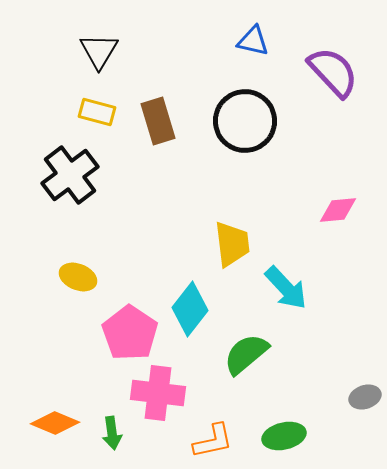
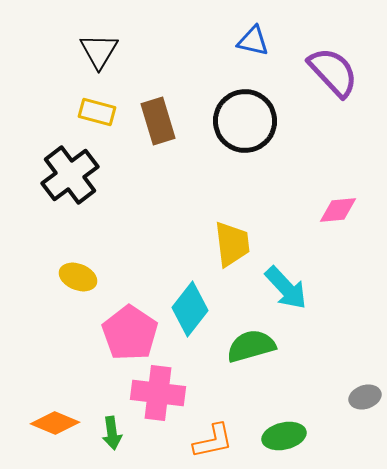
green semicircle: moved 5 px right, 8 px up; rotated 24 degrees clockwise
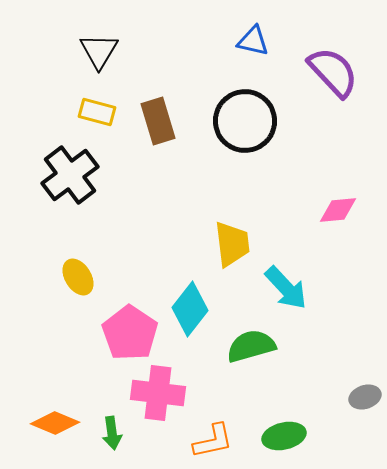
yellow ellipse: rotated 36 degrees clockwise
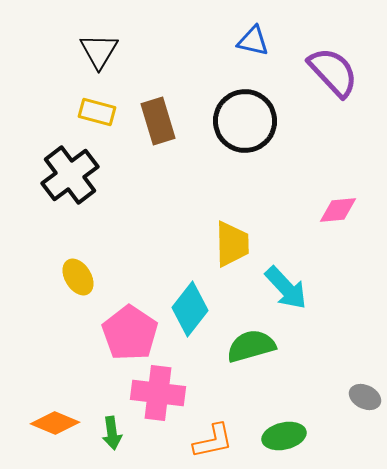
yellow trapezoid: rotated 6 degrees clockwise
gray ellipse: rotated 44 degrees clockwise
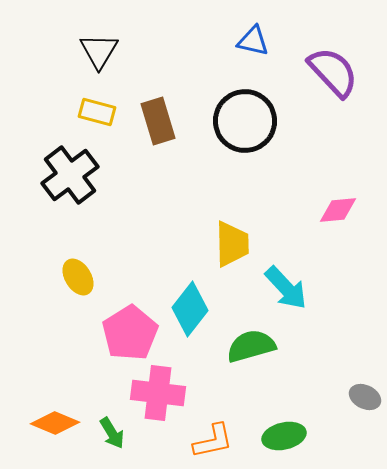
pink pentagon: rotated 6 degrees clockwise
green arrow: rotated 24 degrees counterclockwise
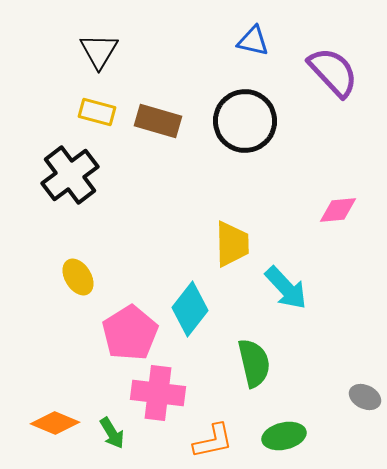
brown rectangle: rotated 57 degrees counterclockwise
green semicircle: moved 3 px right, 17 px down; rotated 93 degrees clockwise
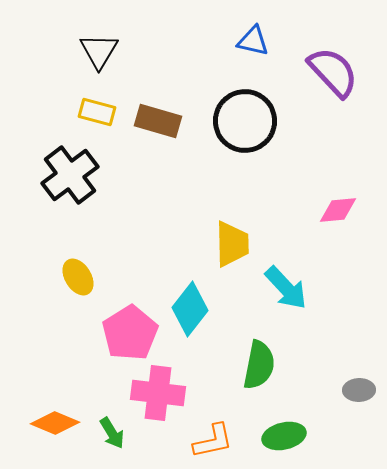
green semicircle: moved 5 px right, 2 px down; rotated 24 degrees clockwise
gray ellipse: moved 6 px left, 7 px up; rotated 28 degrees counterclockwise
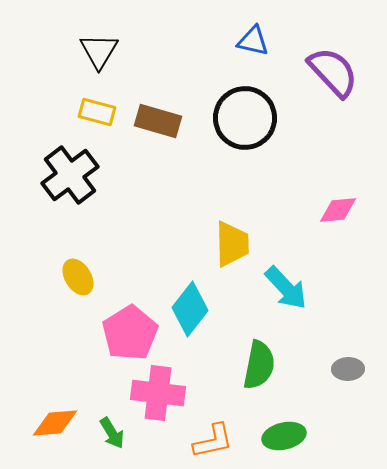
black circle: moved 3 px up
gray ellipse: moved 11 px left, 21 px up
orange diamond: rotated 27 degrees counterclockwise
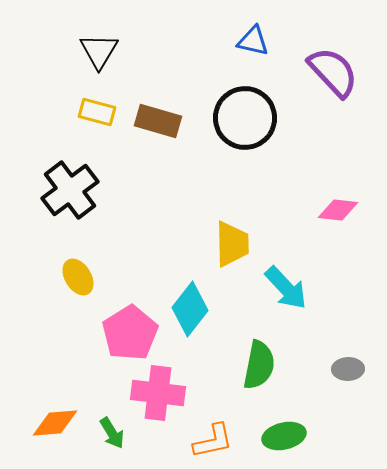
black cross: moved 15 px down
pink diamond: rotated 12 degrees clockwise
